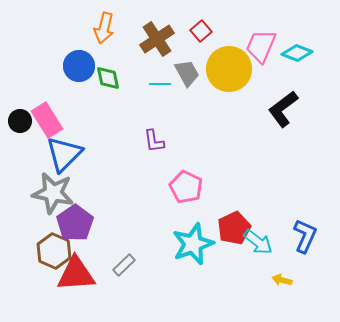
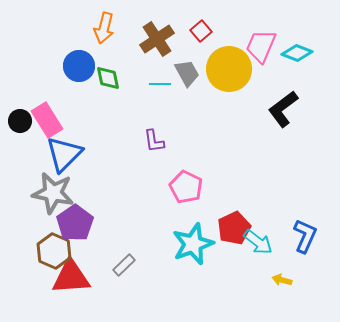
red triangle: moved 5 px left, 3 px down
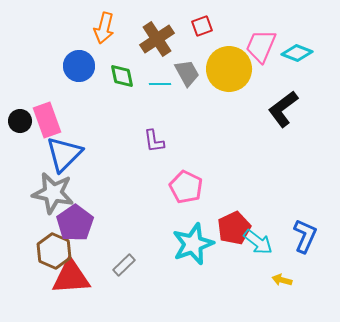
red square: moved 1 px right, 5 px up; rotated 20 degrees clockwise
green diamond: moved 14 px right, 2 px up
pink rectangle: rotated 12 degrees clockwise
